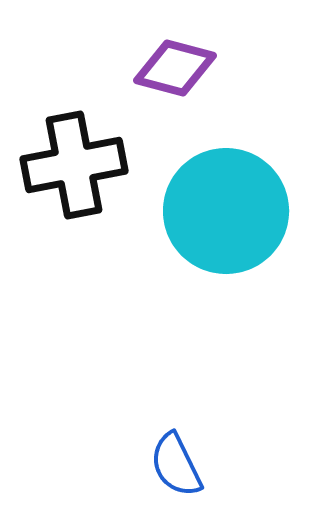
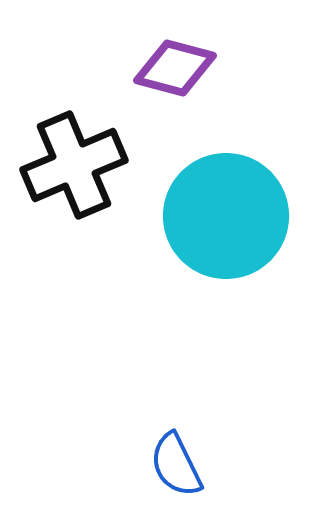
black cross: rotated 12 degrees counterclockwise
cyan circle: moved 5 px down
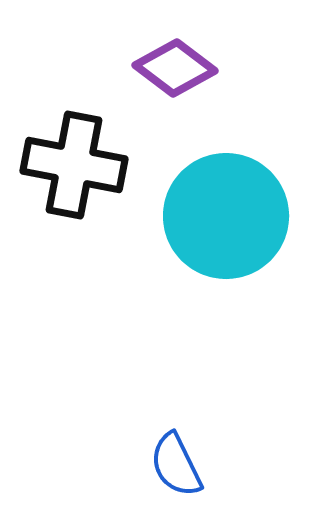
purple diamond: rotated 22 degrees clockwise
black cross: rotated 34 degrees clockwise
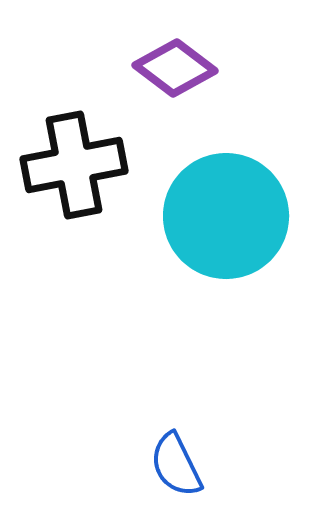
black cross: rotated 22 degrees counterclockwise
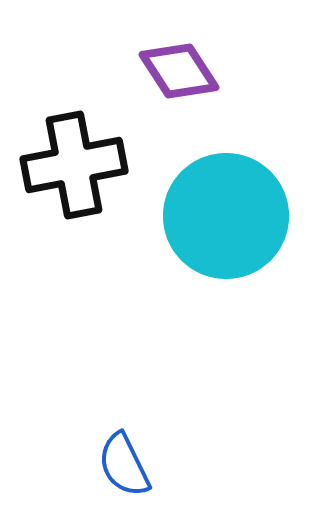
purple diamond: moved 4 px right, 3 px down; rotated 20 degrees clockwise
blue semicircle: moved 52 px left
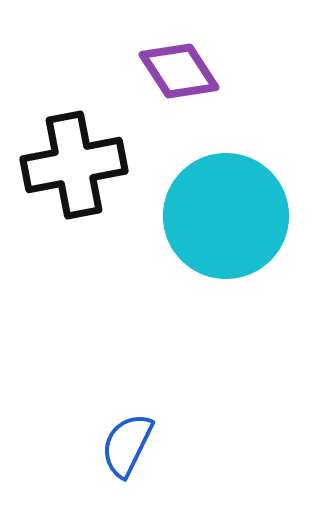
blue semicircle: moved 3 px right, 20 px up; rotated 52 degrees clockwise
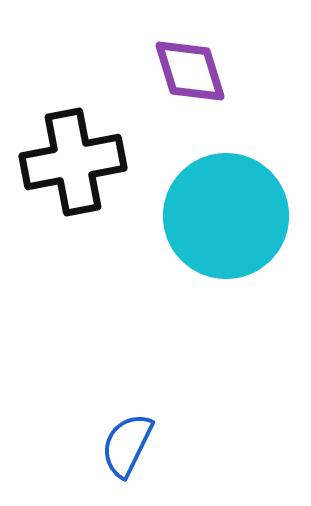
purple diamond: moved 11 px right; rotated 16 degrees clockwise
black cross: moved 1 px left, 3 px up
